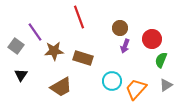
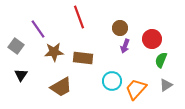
purple line: moved 3 px right, 3 px up
brown star: moved 1 px down
brown rectangle: rotated 12 degrees counterclockwise
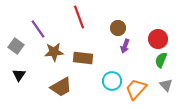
brown circle: moved 2 px left
red circle: moved 6 px right
black triangle: moved 2 px left
gray triangle: rotated 40 degrees counterclockwise
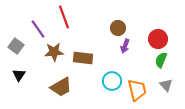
red line: moved 15 px left
orange trapezoid: moved 1 px right, 1 px down; rotated 125 degrees clockwise
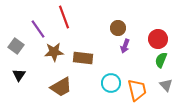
cyan circle: moved 1 px left, 2 px down
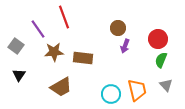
cyan circle: moved 11 px down
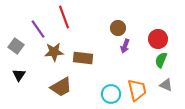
gray triangle: rotated 24 degrees counterclockwise
